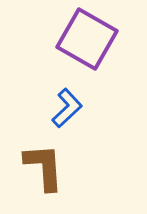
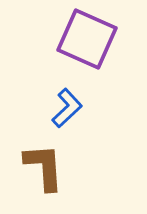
purple square: rotated 6 degrees counterclockwise
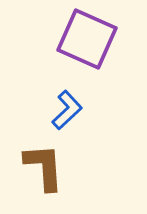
blue L-shape: moved 2 px down
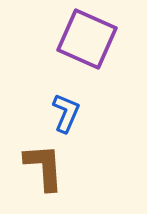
blue L-shape: moved 1 px left, 3 px down; rotated 24 degrees counterclockwise
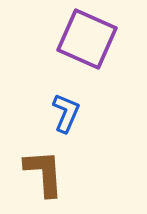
brown L-shape: moved 6 px down
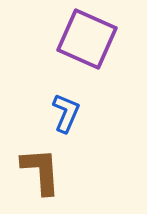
brown L-shape: moved 3 px left, 2 px up
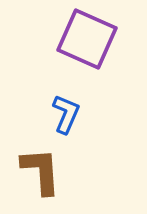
blue L-shape: moved 1 px down
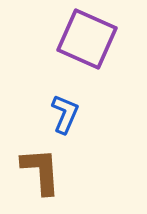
blue L-shape: moved 1 px left
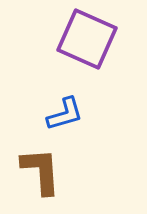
blue L-shape: rotated 51 degrees clockwise
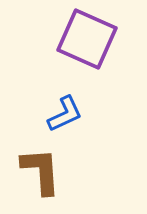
blue L-shape: rotated 9 degrees counterclockwise
